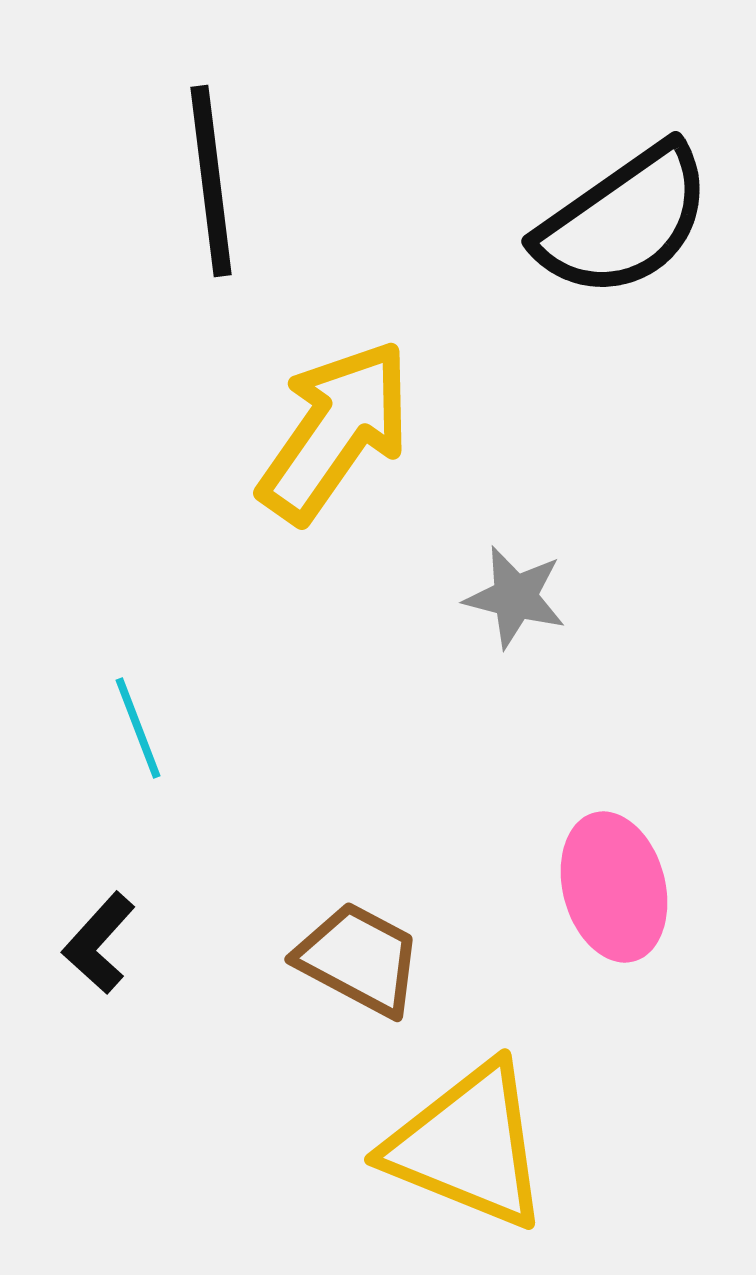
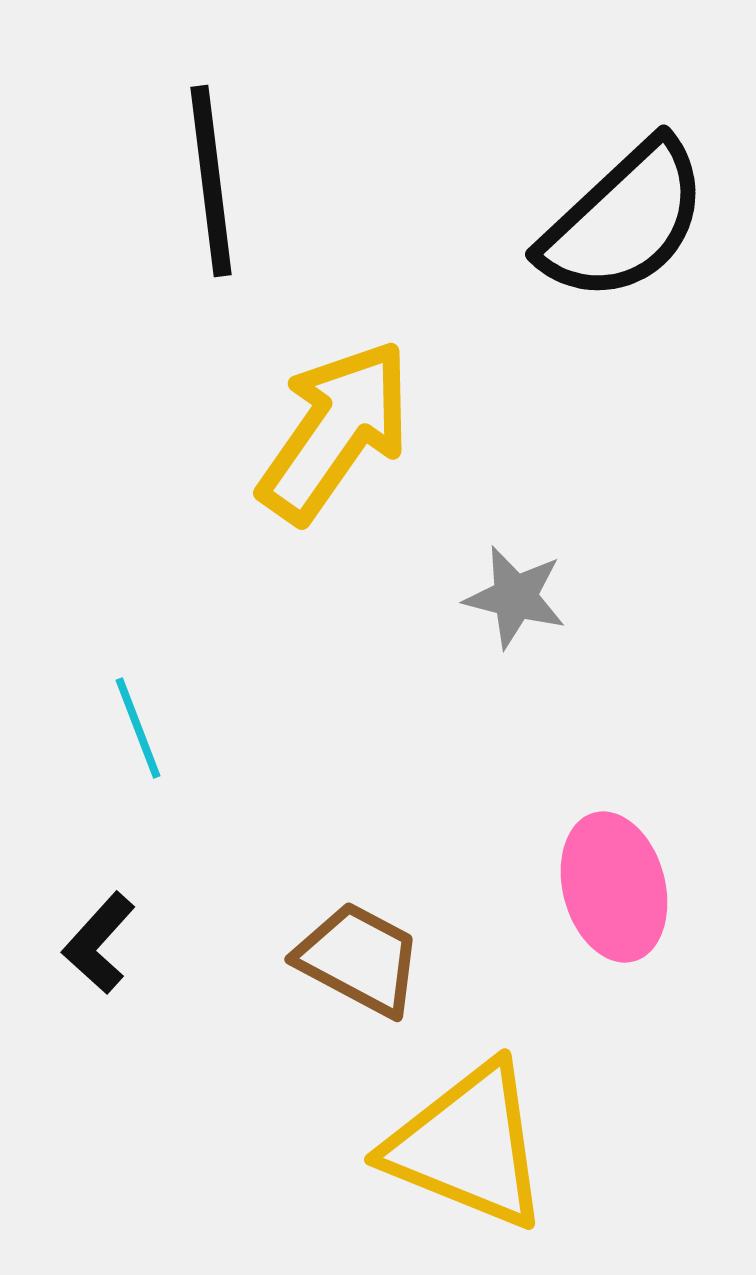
black semicircle: rotated 8 degrees counterclockwise
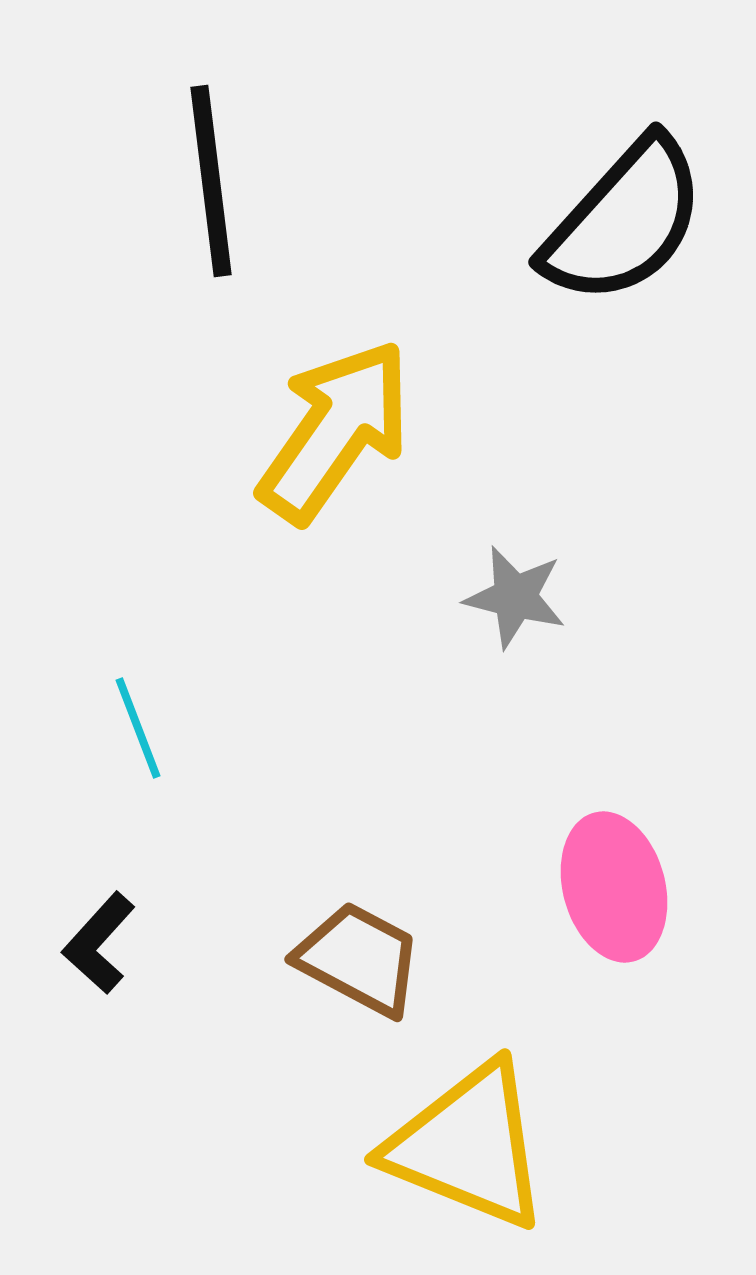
black semicircle: rotated 5 degrees counterclockwise
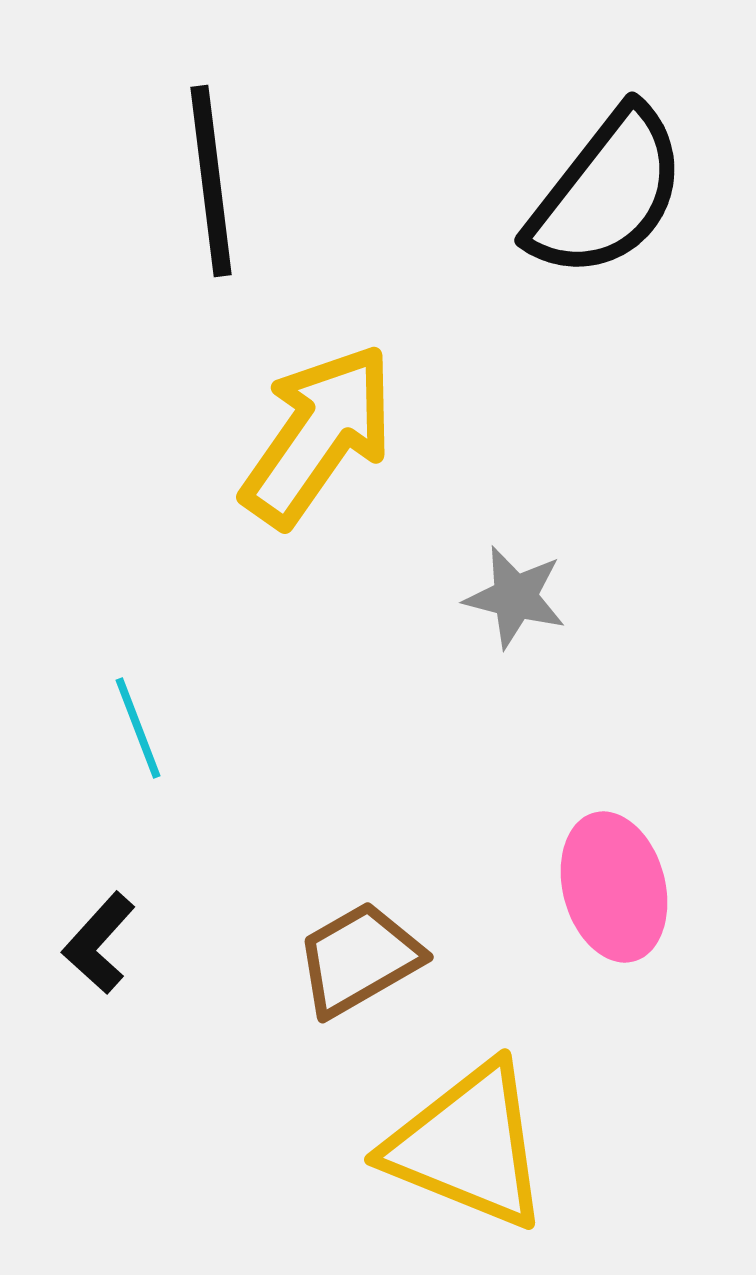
black semicircle: moved 17 px left, 28 px up; rotated 4 degrees counterclockwise
yellow arrow: moved 17 px left, 4 px down
brown trapezoid: rotated 58 degrees counterclockwise
